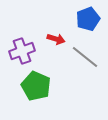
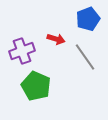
gray line: rotated 16 degrees clockwise
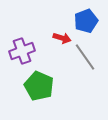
blue pentagon: moved 2 px left, 2 px down
red arrow: moved 6 px right, 1 px up
green pentagon: moved 3 px right
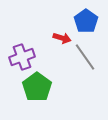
blue pentagon: rotated 15 degrees counterclockwise
purple cross: moved 6 px down
green pentagon: moved 2 px left, 1 px down; rotated 12 degrees clockwise
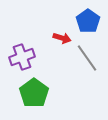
blue pentagon: moved 2 px right
gray line: moved 2 px right, 1 px down
green pentagon: moved 3 px left, 6 px down
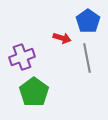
gray line: rotated 24 degrees clockwise
green pentagon: moved 1 px up
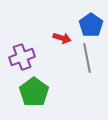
blue pentagon: moved 3 px right, 4 px down
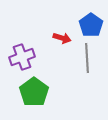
gray line: rotated 8 degrees clockwise
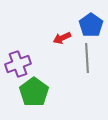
red arrow: rotated 138 degrees clockwise
purple cross: moved 4 px left, 7 px down
